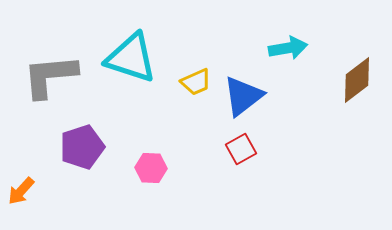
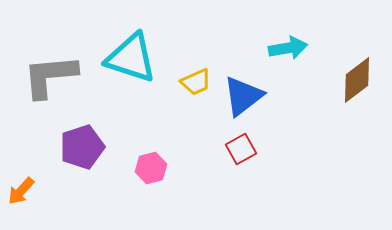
pink hexagon: rotated 16 degrees counterclockwise
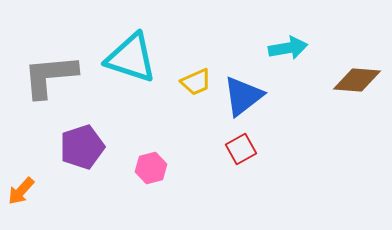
brown diamond: rotated 42 degrees clockwise
